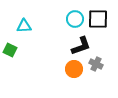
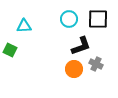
cyan circle: moved 6 px left
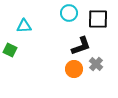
cyan circle: moved 6 px up
gray cross: rotated 16 degrees clockwise
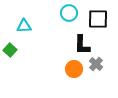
black L-shape: moved 1 px right, 1 px up; rotated 110 degrees clockwise
green square: rotated 16 degrees clockwise
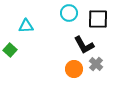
cyan triangle: moved 2 px right
black L-shape: moved 2 px right; rotated 30 degrees counterclockwise
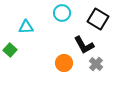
cyan circle: moved 7 px left
black square: rotated 30 degrees clockwise
cyan triangle: moved 1 px down
orange circle: moved 10 px left, 6 px up
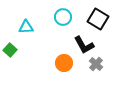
cyan circle: moved 1 px right, 4 px down
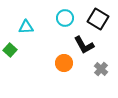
cyan circle: moved 2 px right, 1 px down
gray cross: moved 5 px right, 5 px down
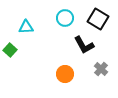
orange circle: moved 1 px right, 11 px down
